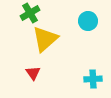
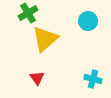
green cross: moved 2 px left
red triangle: moved 4 px right, 5 px down
cyan cross: rotated 18 degrees clockwise
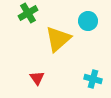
yellow triangle: moved 13 px right
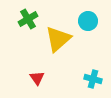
green cross: moved 6 px down
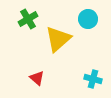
cyan circle: moved 2 px up
red triangle: rotated 14 degrees counterclockwise
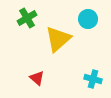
green cross: moved 1 px left, 1 px up
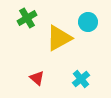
cyan circle: moved 3 px down
yellow triangle: moved 1 px right, 1 px up; rotated 12 degrees clockwise
cyan cross: moved 12 px left; rotated 36 degrees clockwise
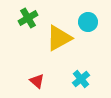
green cross: moved 1 px right
red triangle: moved 3 px down
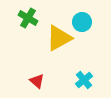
green cross: rotated 30 degrees counterclockwise
cyan circle: moved 6 px left
cyan cross: moved 3 px right, 1 px down
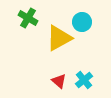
red triangle: moved 22 px right
